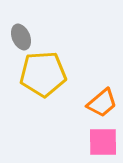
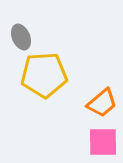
yellow pentagon: moved 1 px right, 1 px down
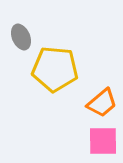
yellow pentagon: moved 11 px right, 6 px up; rotated 9 degrees clockwise
pink square: moved 1 px up
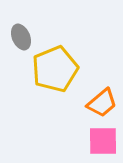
yellow pentagon: rotated 27 degrees counterclockwise
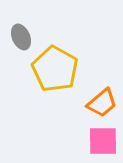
yellow pentagon: rotated 21 degrees counterclockwise
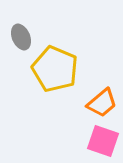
yellow pentagon: rotated 6 degrees counterclockwise
pink square: rotated 20 degrees clockwise
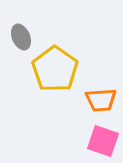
yellow pentagon: rotated 12 degrees clockwise
orange trapezoid: moved 1 px left, 3 px up; rotated 36 degrees clockwise
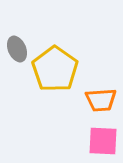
gray ellipse: moved 4 px left, 12 px down
pink square: rotated 16 degrees counterclockwise
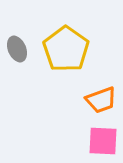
yellow pentagon: moved 11 px right, 20 px up
orange trapezoid: rotated 16 degrees counterclockwise
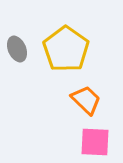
orange trapezoid: moved 15 px left; rotated 116 degrees counterclockwise
pink square: moved 8 px left, 1 px down
